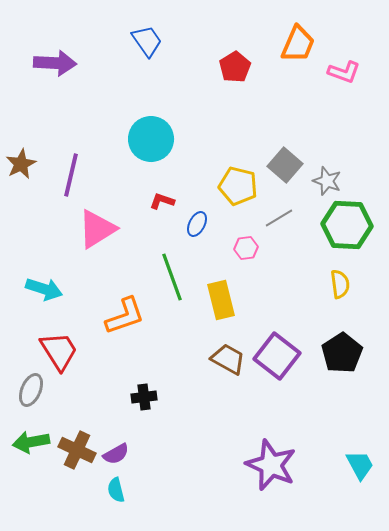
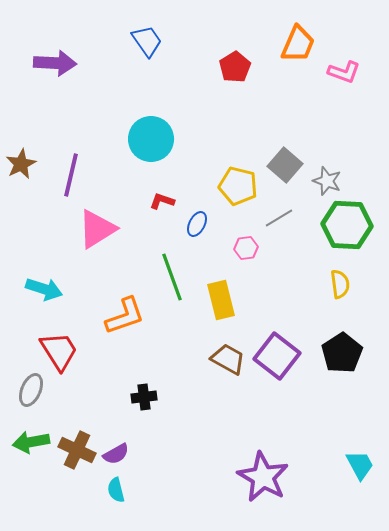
purple star: moved 8 px left, 12 px down; rotated 6 degrees clockwise
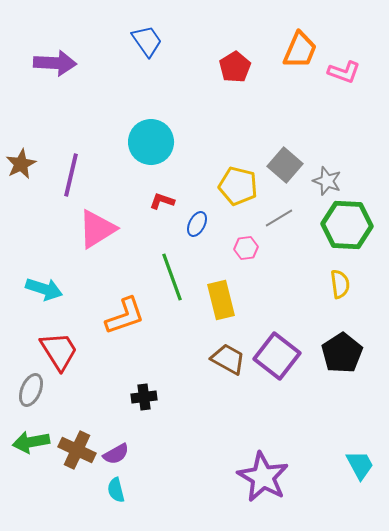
orange trapezoid: moved 2 px right, 6 px down
cyan circle: moved 3 px down
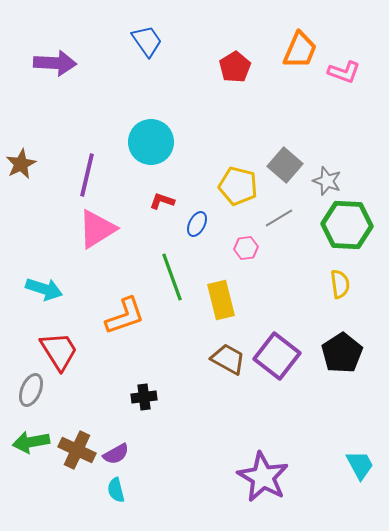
purple line: moved 16 px right
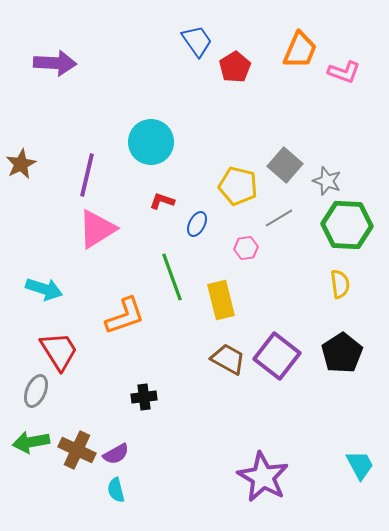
blue trapezoid: moved 50 px right
gray ellipse: moved 5 px right, 1 px down
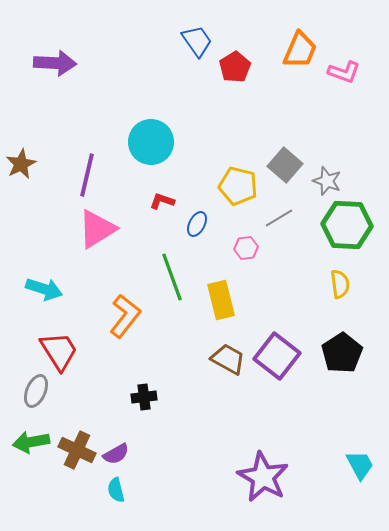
orange L-shape: rotated 33 degrees counterclockwise
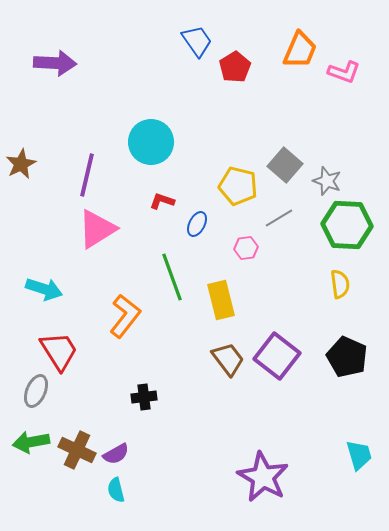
black pentagon: moved 5 px right, 4 px down; rotated 15 degrees counterclockwise
brown trapezoid: rotated 24 degrees clockwise
cyan trapezoid: moved 1 px left, 10 px up; rotated 12 degrees clockwise
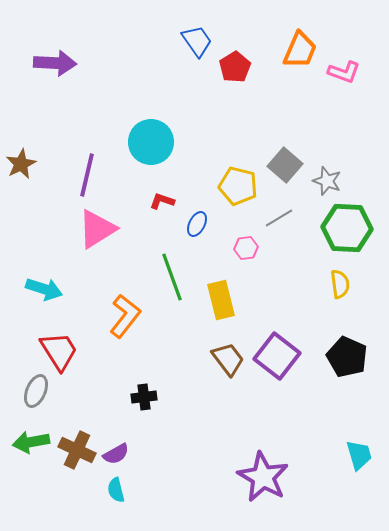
green hexagon: moved 3 px down
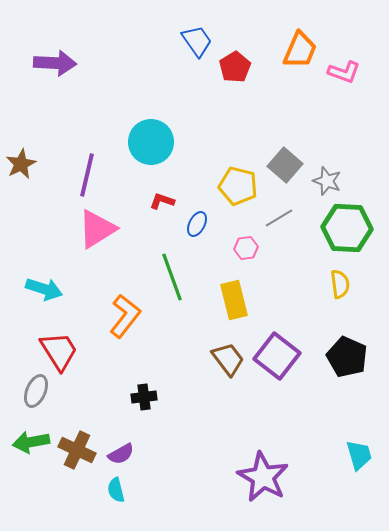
yellow rectangle: moved 13 px right
purple semicircle: moved 5 px right
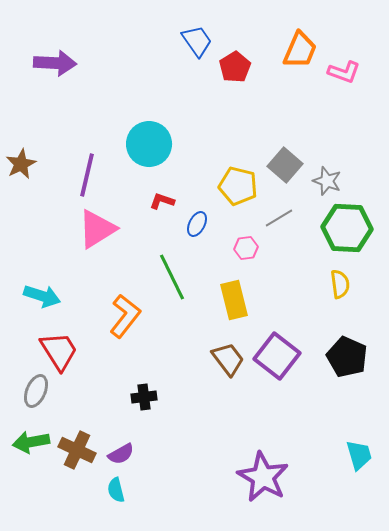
cyan circle: moved 2 px left, 2 px down
green line: rotated 6 degrees counterclockwise
cyan arrow: moved 2 px left, 7 px down
